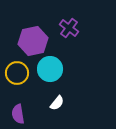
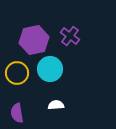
purple cross: moved 1 px right, 8 px down
purple hexagon: moved 1 px right, 1 px up
white semicircle: moved 1 px left, 2 px down; rotated 133 degrees counterclockwise
purple semicircle: moved 1 px left, 1 px up
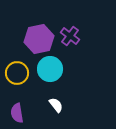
purple hexagon: moved 5 px right, 1 px up
white semicircle: rotated 56 degrees clockwise
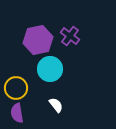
purple hexagon: moved 1 px left, 1 px down
yellow circle: moved 1 px left, 15 px down
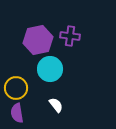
purple cross: rotated 30 degrees counterclockwise
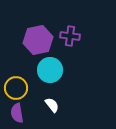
cyan circle: moved 1 px down
white semicircle: moved 4 px left
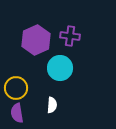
purple hexagon: moved 2 px left; rotated 12 degrees counterclockwise
cyan circle: moved 10 px right, 2 px up
white semicircle: rotated 42 degrees clockwise
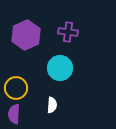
purple cross: moved 2 px left, 4 px up
purple hexagon: moved 10 px left, 5 px up
purple semicircle: moved 3 px left, 1 px down; rotated 12 degrees clockwise
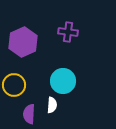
purple hexagon: moved 3 px left, 7 px down
cyan circle: moved 3 px right, 13 px down
yellow circle: moved 2 px left, 3 px up
purple semicircle: moved 15 px right
